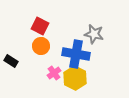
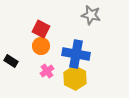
red square: moved 1 px right, 3 px down
gray star: moved 3 px left, 19 px up
pink cross: moved 7 px left, 2 px up
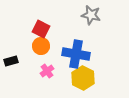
black rectangle: rotated 48 degrees counterclockwise
yellow hexagon: moved 8 px right
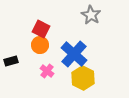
gray star: rotated 18 degrees clockwise
orange circle: moved 1 px left, 1 px up
blue cross: moved 2 px left; rotated 32 degrees clockwise
pink cross: rotated 16 degrees counterclockwise
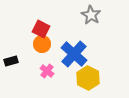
orange circle: moved 2 px right, 1 px up
yellow hexagon: moved 5 px right
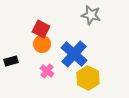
gray star: rotated 18 degrees counterclockwise
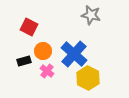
red square: moved 12 px left, 2 px up
orange circle: moved 1 px right, 7 px down
black rectangle: moved 13 px right
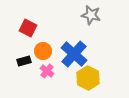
red square: moved 1 px left, 1 px down
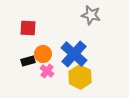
red square: rotated 24 degrees counterclockwise
orange circle: moved 3 px down
black rectangle: moved 4 px right
yellow hexagon: moved 8 px left, 1 px up
